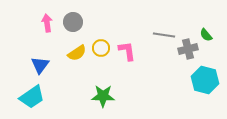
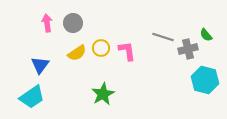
gray circle: moved 1 px down
gray line: moved 1 px left, 2 px down; rotated 10 degrees clockwise
green star: moved 2 px up; rotated 30 degrees counterclockwise
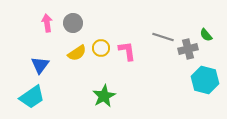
green star: moved 1 px right, 2 px down
